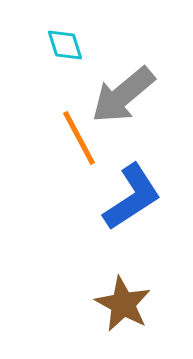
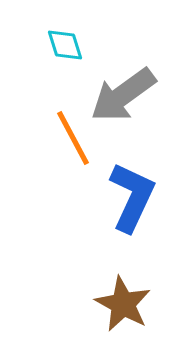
gray arrow: rotated 4 degrees clockwise
orange line: moved 6 px left
blue L-shape: rotated 32 degrees counterclockwise
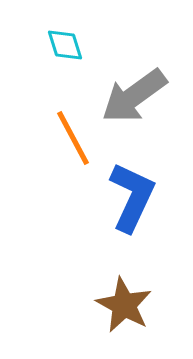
gray arrow: moved 11 px right, 1 px down
brown star: moved 1 px right, 1 px down
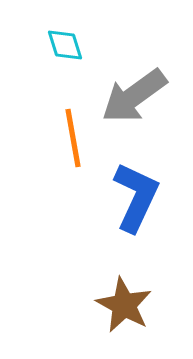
orange line: rotated 18 degrees clockwise
blue L-shape: moved 4 px right
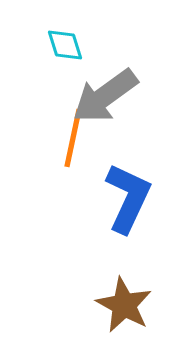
gray arrow: moved 29 px left
orange line: rotated 22 degrees clockwise
blue L-shape: moved 8 px left, 1 px down
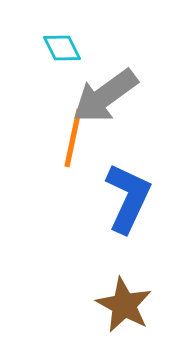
cyan diamond: moved 3 px left, 3 px down; rotated 9 degrees counterclockwise
